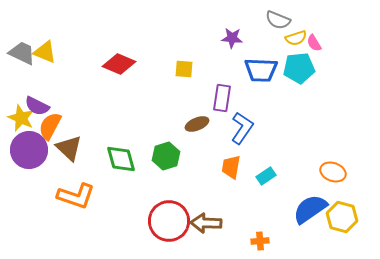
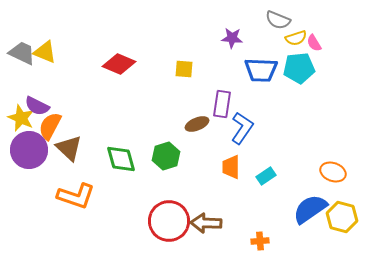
purple rectangle: moved 6 px down
orange trapezoid: rotated 10 degrees counterclockwise
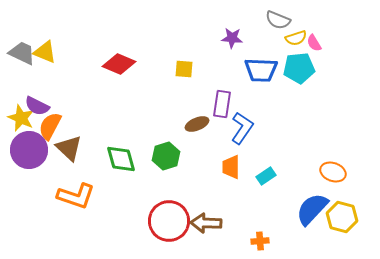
blue semicircle: moved 2 px right; rotated 12 degrees counterclockwise
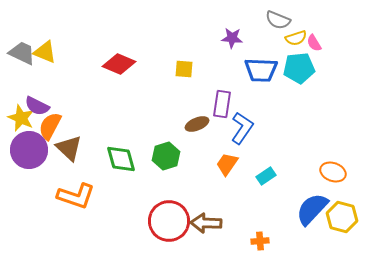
orange trapezoid: moved 4 px left, 3 px up; rotated 35 degrees clockwise
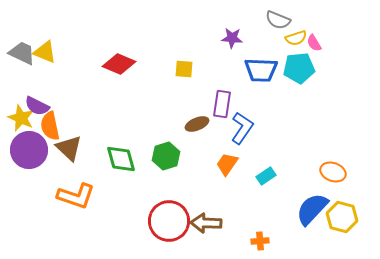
orange semicircle: rotated 40 degrees counterclockwise
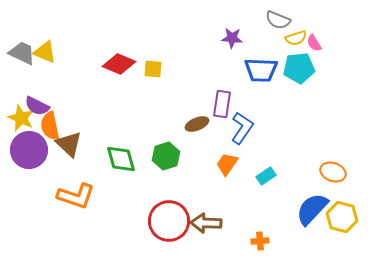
yellow square: moved 31 px left
brown triangle: moved 4 px up
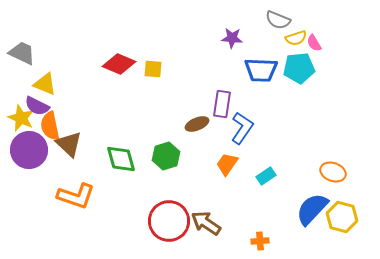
yellow triangle: moved 32 px down
brown arrow: rotated 32 degrees clockwise
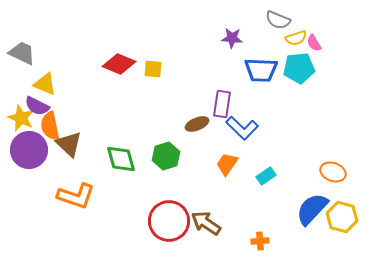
blue L-shape: rotated 100 degrees clockwise
